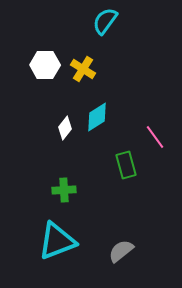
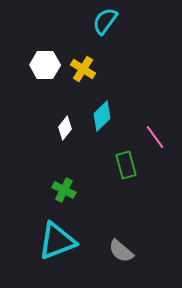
cyan diamond: moved 5 px right, 1 px up; rotated 12 degrees counterclockwise
green cross: rotated 30 degrees clockwise
gray semicircle: rotated 100 degrees counterclockwise
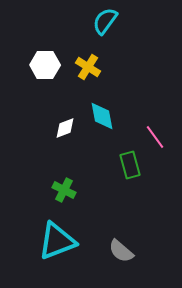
yellow cross: moved 5 px right, 2 px up
cyan diamond: rotated 56 degrees counterclockwise
white diamond: rotated 30 degrees clockwise
green rectangle: moved 4 px right
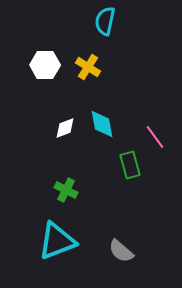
cyan semicircle: rotated 24 degrees counterclockwise
cyan diamond: moved 8 px down
green cross: moved 2 px right
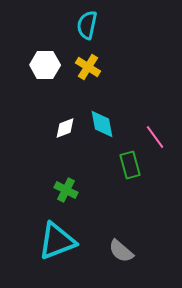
cyan semicircle: moved 18 px left, 4 px down
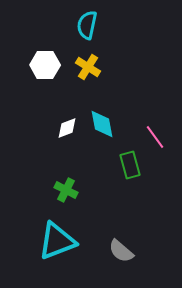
white diamond: moved 2 px right
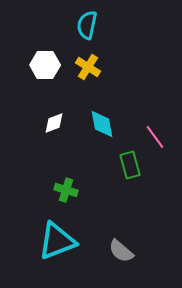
white diamond: moved 13 px left, 5 px up
green cross: rotated 10 degrees counterclockwise
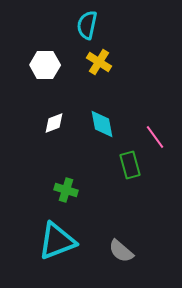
yellow cross: moved 11 px right, 5 px up
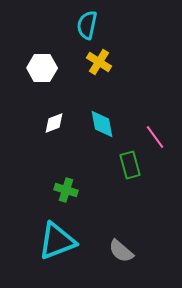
white hexagon: moved 3 px left, 3 px down
